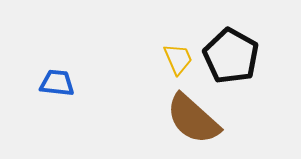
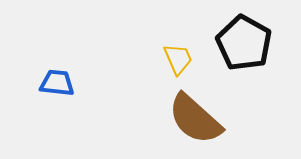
black pentagon: moved 13 px right, 13 px up
brown semicircle: moved 2 px right
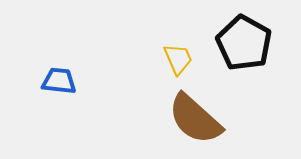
blue trapezoid: moved 2 px right, 2 px up
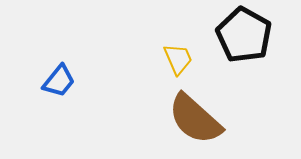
black pentagon: moved 8 px up
blue trapezoid: rotated 123 degrees clockwise
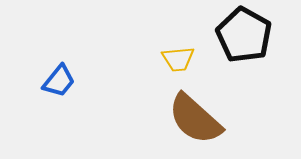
yellow trapezoid: rotated 108 degrees clockwise
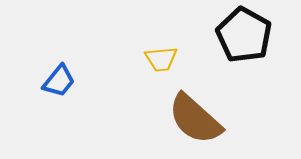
yellow trapezoid: moved 17 px left
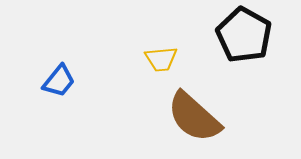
brown semicircle: moved 1 px left, 2 px up
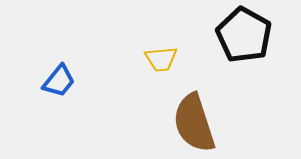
brown semicircle: moved 6 px down; rotated 30 degrees clockwise
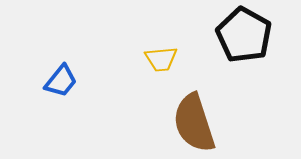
blue trapezoid: moved 2 px right
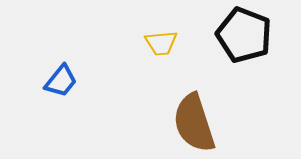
black pentagon: rotated 8 degrees counterclockwise
yellow trapezoid: moved 16 px up
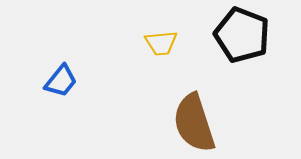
black pentagon: moved 2 px left
